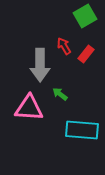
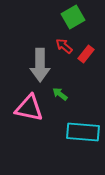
green square: moved 12 px left, 1 px down
red arrow: rotated 18 degrees counterclockwise
pink triangle: rotated 8 degrees clockwise
cyan rectangle: moved 1 px right, 2 px down
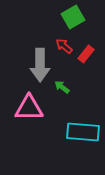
green arrow: moved 2 px right, 7 px up
pink triangle: rotated 12 degrees counterclockwise
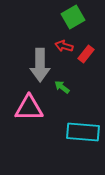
red arrow: rotated 24 degrees counterclockwise
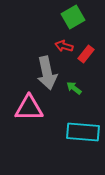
gray arrow: moved 7 px right, 8 px down; rotated 12 degrees counterclockwise
green arrow: moved 12 px right, 1 px down
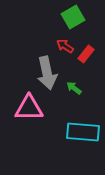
red arrow: moved 1 px right; rotated 18 degrees clockwise
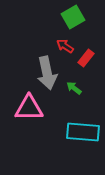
red rectangle: moved 4 px down
